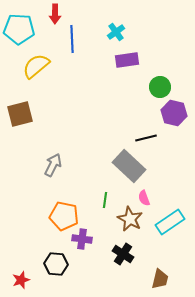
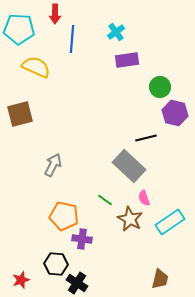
blue line: rotated 8 degrees clockwise
yellow semicircle: moved 1 px down; rotated 64 degrees clockwise
purple hexagon: moved 1 px right
green line: rotated 63 degrees counterclockwise
black cross: moved 46 px left, 29 px down
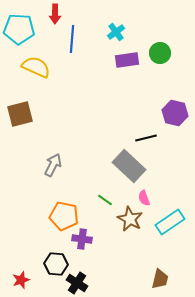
green circle: moved 34 px up
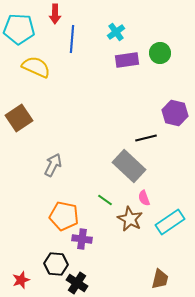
brown square: moved 1 px left, 4 px down; rotated 20 degrees counterclockwise
